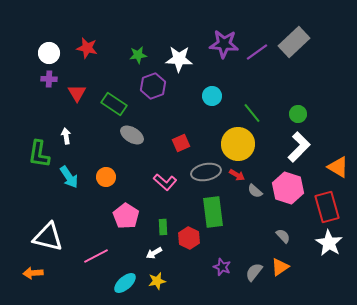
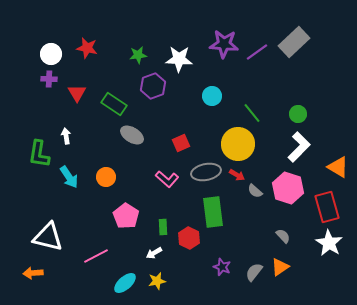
white circle at (49, 53): moved 2 px right, 1 px down
pink L-shape at (165, 182): moved 2 px right, 3 px up
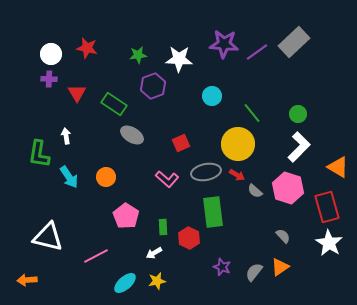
orange arrow at (33, 273): moved 6 px left, 7 px down
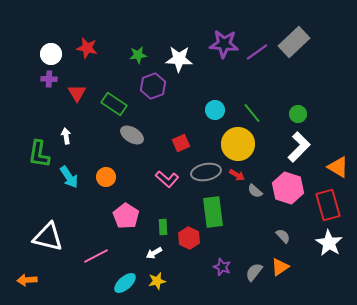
cyan circle at (212, 96): moved 3 px right, 14 px down
red rectangle at (327, 207): moved 1 px right, 2 px up
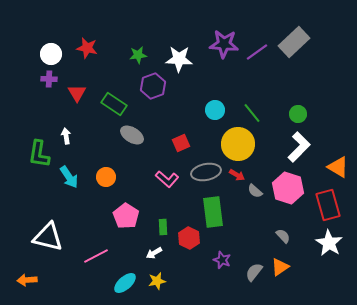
purple star at (222, 267): moved 7 px up
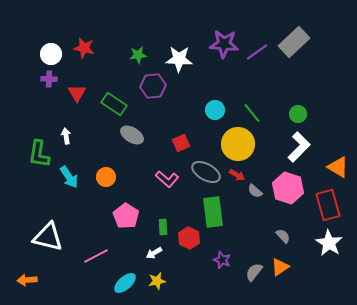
red star at (87, 48): moved 3 px left
purple hexagon at (153, 86): rotated 15 degrees clockwise
gray ellipse at (206, 172): rotated 40 degrees clockwise
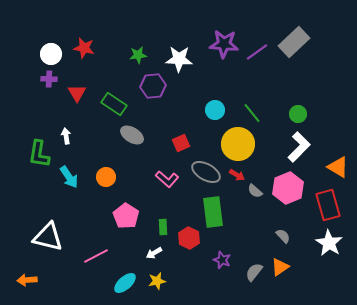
pink hexagon at (288, 188): rotated 20 degrees clockwise
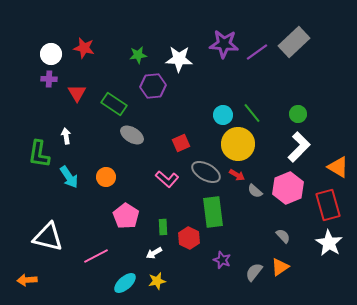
cyan circle at (215, 110): moved 8 px right, 5 px down
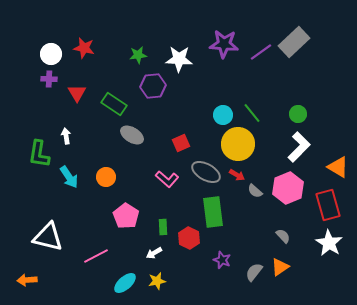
purple line at (257, 52): moved 4 px right
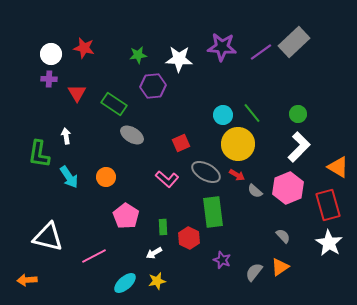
purple star at (224, 44): moved 2 px left, 3 px down
pink line at (96, 256): moved 2 px left
